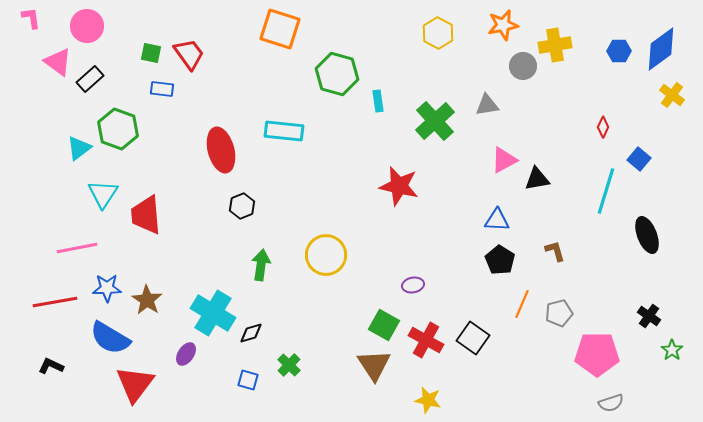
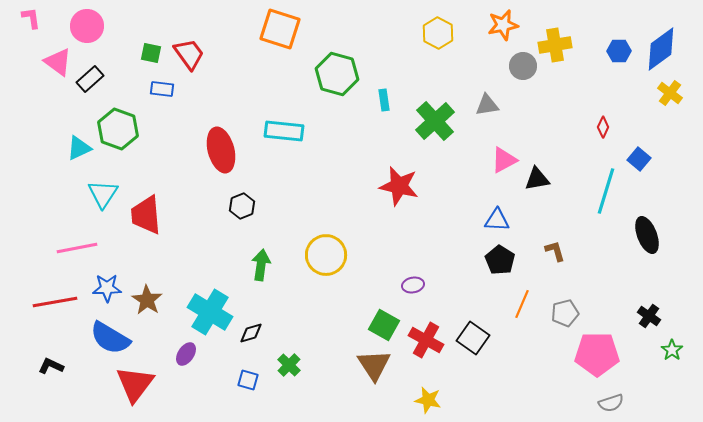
yellow cross at (672, 95): moved 2 px left, 2 px up
cyan rectangle at (378, 101): moved 6 px right, 1 px up
cyan triangle at (79, 148): rotated 12 degrees clockwise
cyan cross at (213, 313): moved 3 px left, 1 px up
gray pentagon at (559, 313): moved 6 px right
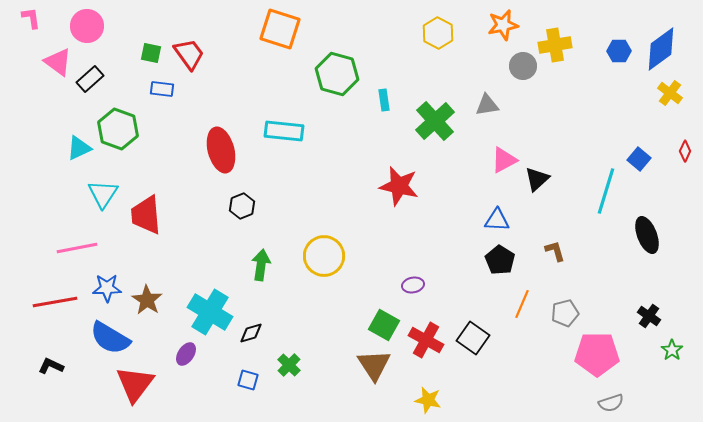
red diamond at (603, 127): moved 82 px right, 24 px down
black triangle at (537, 179): rotated 32 degrees counterclockwise
yellow circle at (326, 255): moved 2 px left, 1 px down
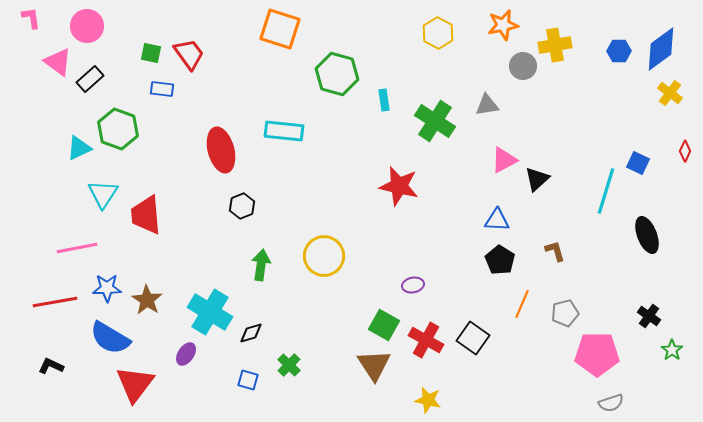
green cross at (435, 121): rotated 15 degrees counterclockwise
blue square at (639, 159): moved 1 px left, 4 px down; rotated 15 degrees counterclockwise
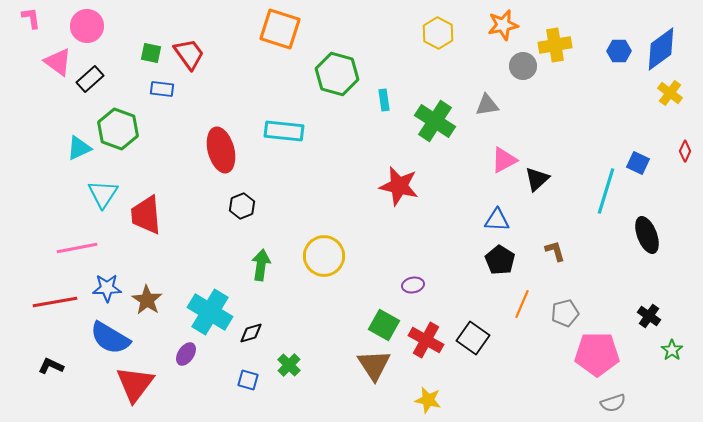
gray semicircle at (611, 403): moved 2 px right
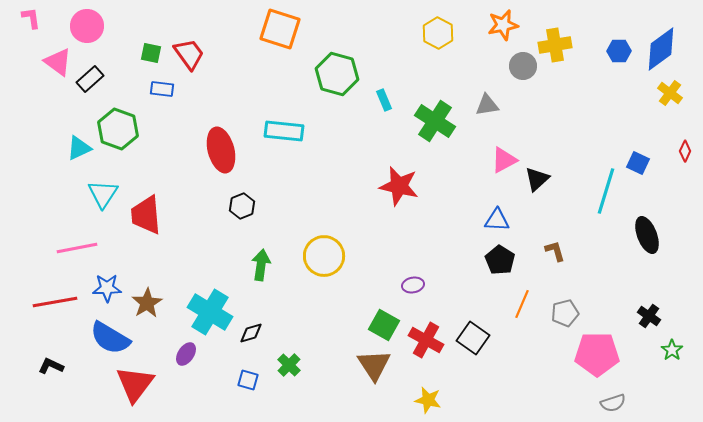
cyan rectangle at (384, 100): rotated 15 degrees counterclockwise
brown star at (147, 300): moved 3 px down; rotated 8 degrees clockwise
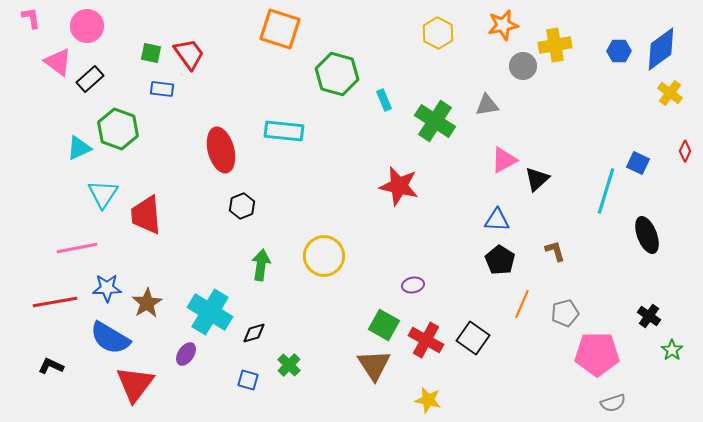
black diamond at (251, 333): moved 3 px right
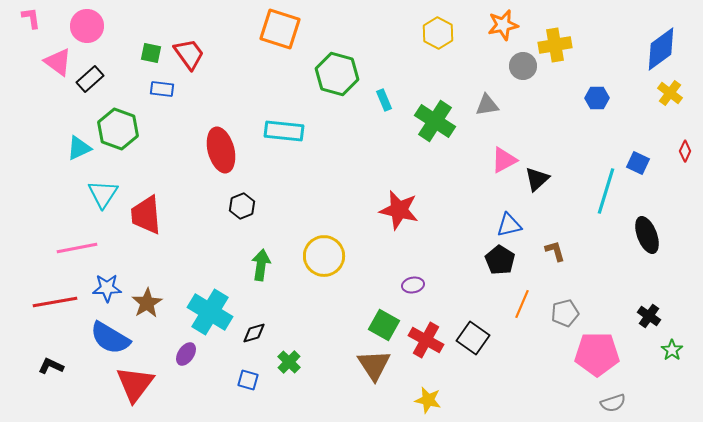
blue hexagon at (619, 51): moved 22 px left, 47 px down
red star at (399, 186): moved 24 px down
blue triangle at (497, 220): moved 12 px right, 5 px down; rotated 16 degrees counterclockwise
green cross at (289, 365): moved 3 px up
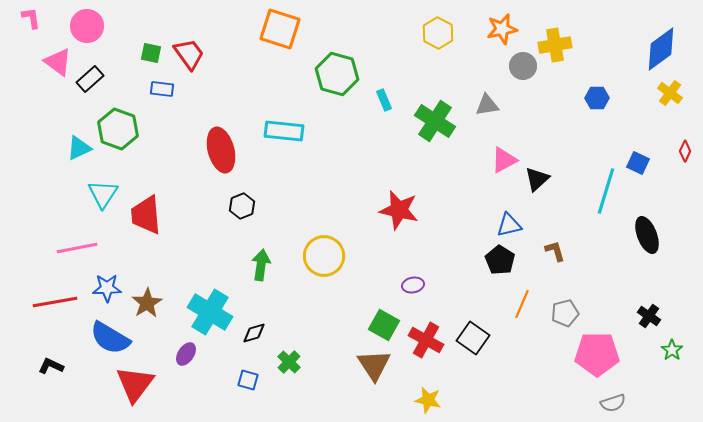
orange star at (503, 25): moved 1 px left, 4 px down
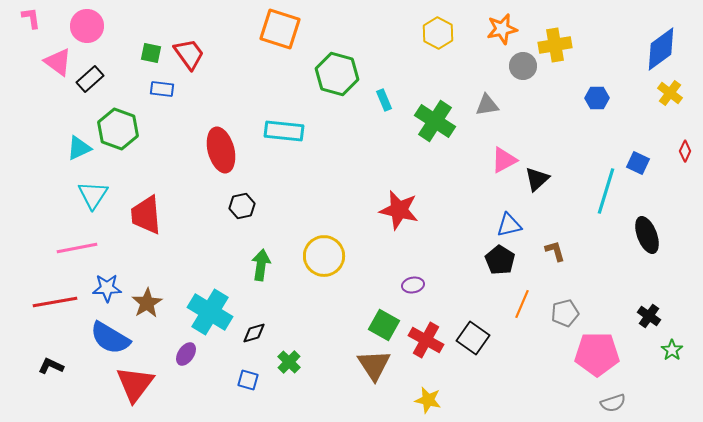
cyan triangle at (103, 194): moved 10 px left, 1 px down
black hexagon at (242, 206): rotated 10 degrees clockwise
